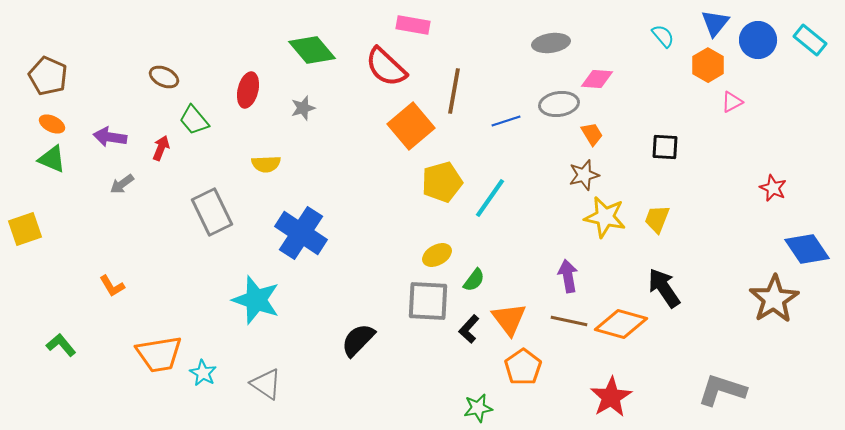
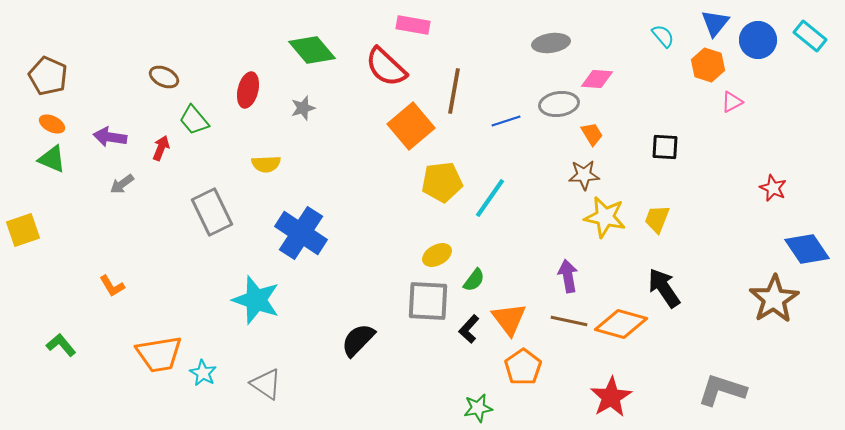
cyan rectangle at (810, 40): moved 4 px up
orange hexagon at (708, 65): rotated 12 degrees counterclockwise
brown star at (584, 175): rotated 12 degrees clockwise
yellow pentagon at (442, 182): rotated 9 degrees clockwise
yellow square at (25, 229): moved 2 px left, 1 px down
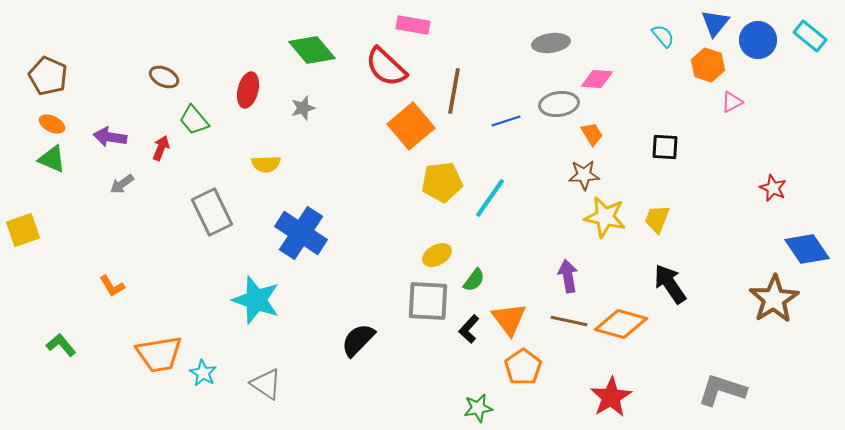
black arrow at (664, 288): moved 6 px right, 4 px up
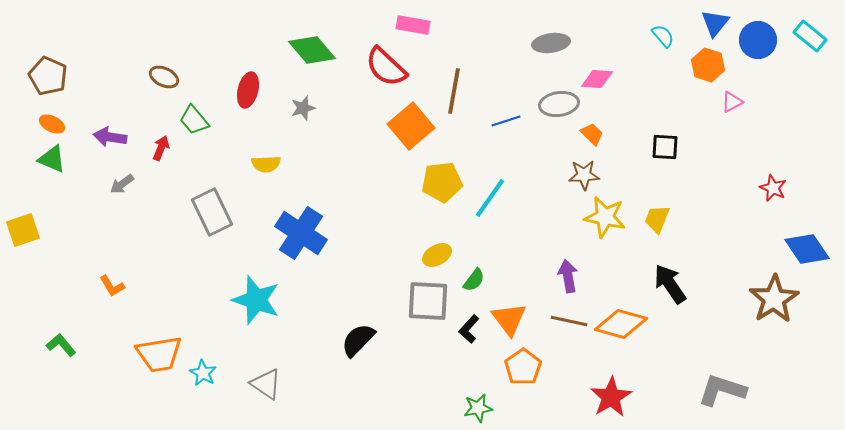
orange trapezoid at (592, 134): rotated 15 degrees counterclockwise
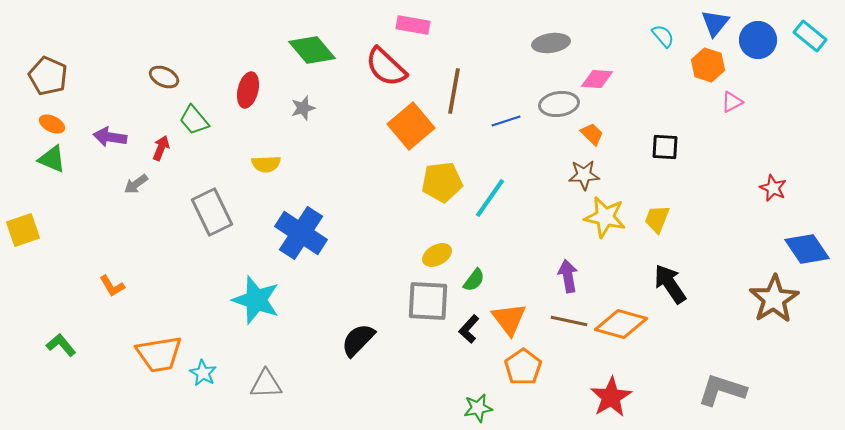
gray arrow at (122, 184): moved 14 px right
gray triangle at (266, 384): rotated 36 degrees counterclockwise
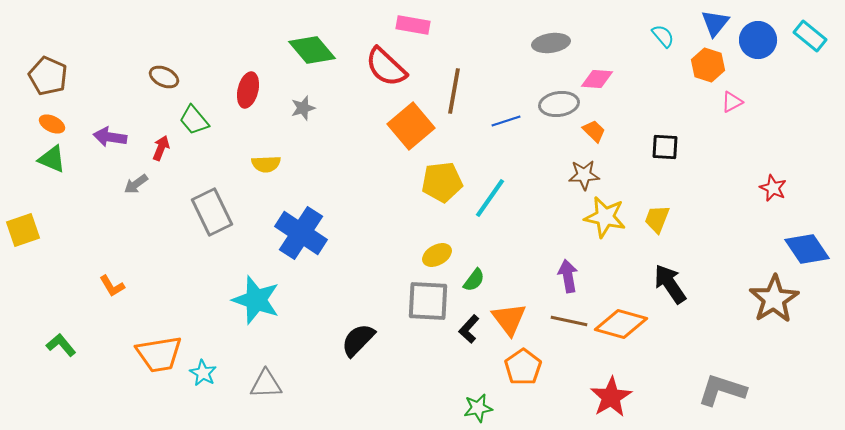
orange trapezoid at (592, 134): moved 2 px right, 3 px up
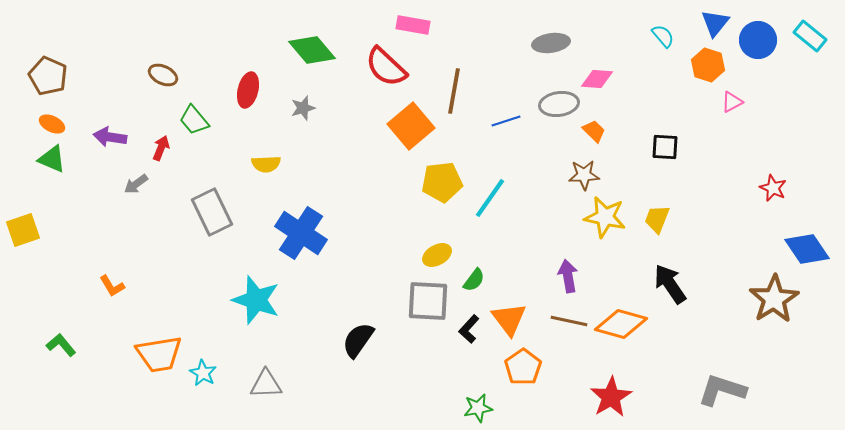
brown ellipse at (164, 77): moved 1 px left, 2 px up
black semicircle at (358, 340): rotated 9 degrees counterclockwise
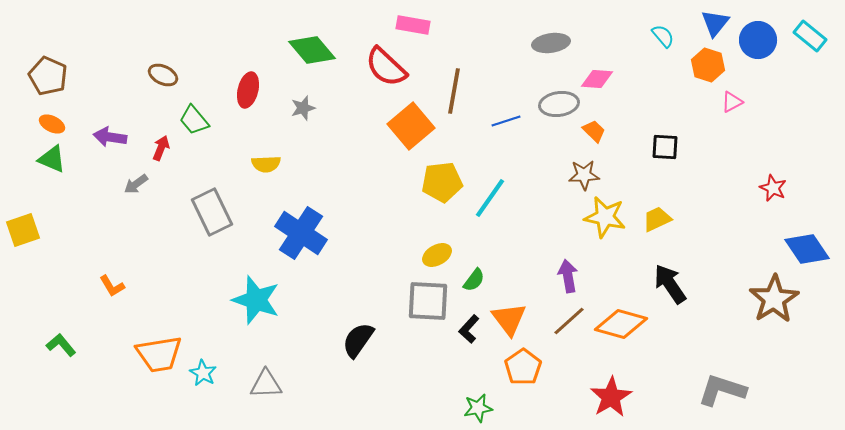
yellow trapezoid at (657, 219): rotated 44 degrees clockwise
brown line at (569, 321): rotated 54 degrees counterclockwise
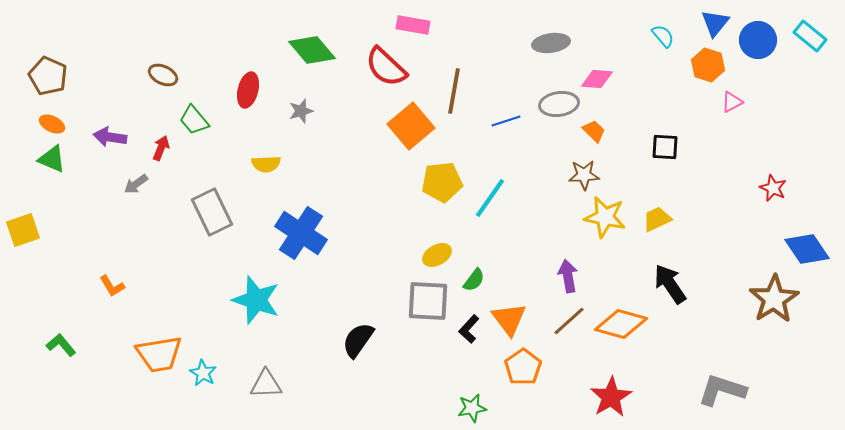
gray star at (303, 108): moved 2 px left, 3 px down
green star at (478, 408): moved 6 px left
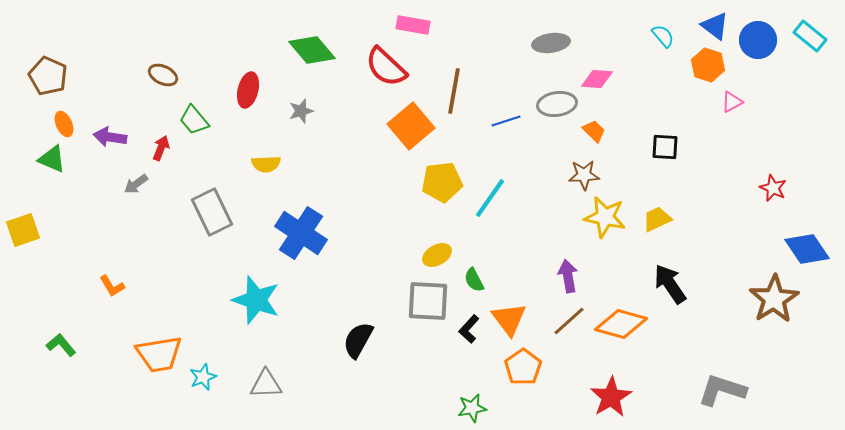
blue triangle at (715, 23): moved 3 px down; rotated 32 degrees counterclockwise
gray ellipse at (559, 104): moved 2 px left
orange ellipse at (52, 124): moved 12 px right; rotated 40 degrees clockwise
green semicircle at (474, 280): rotated 115 degrees clockwise
black semicircle at (358, 340): rotated 6 degrees counterclockwise
cyan star at (203, 373): moved 4 px down; rotated 20 degrees clockwise
